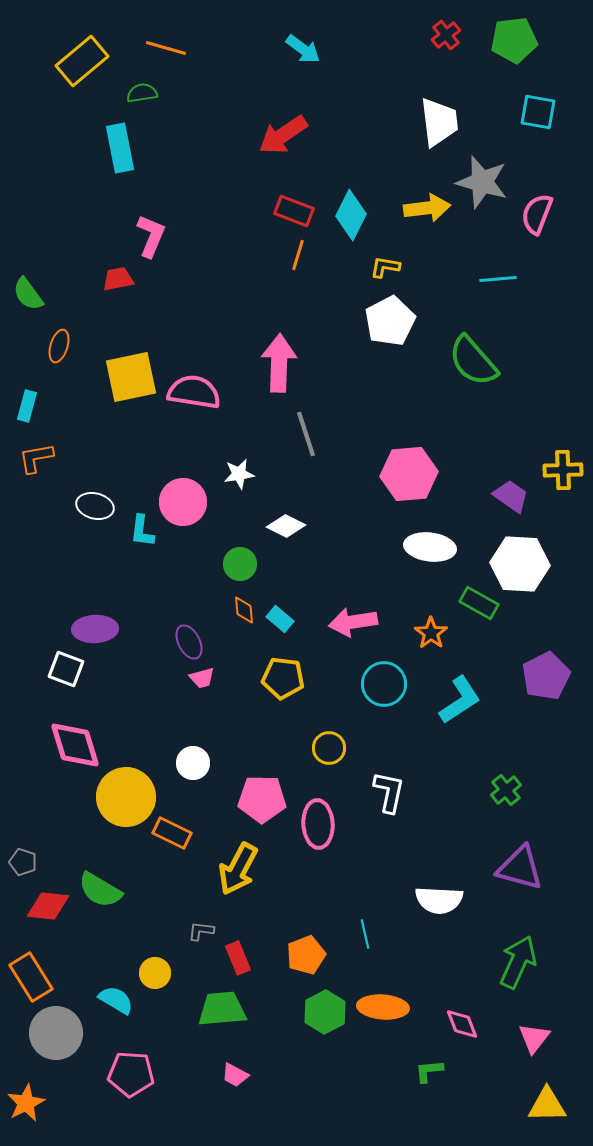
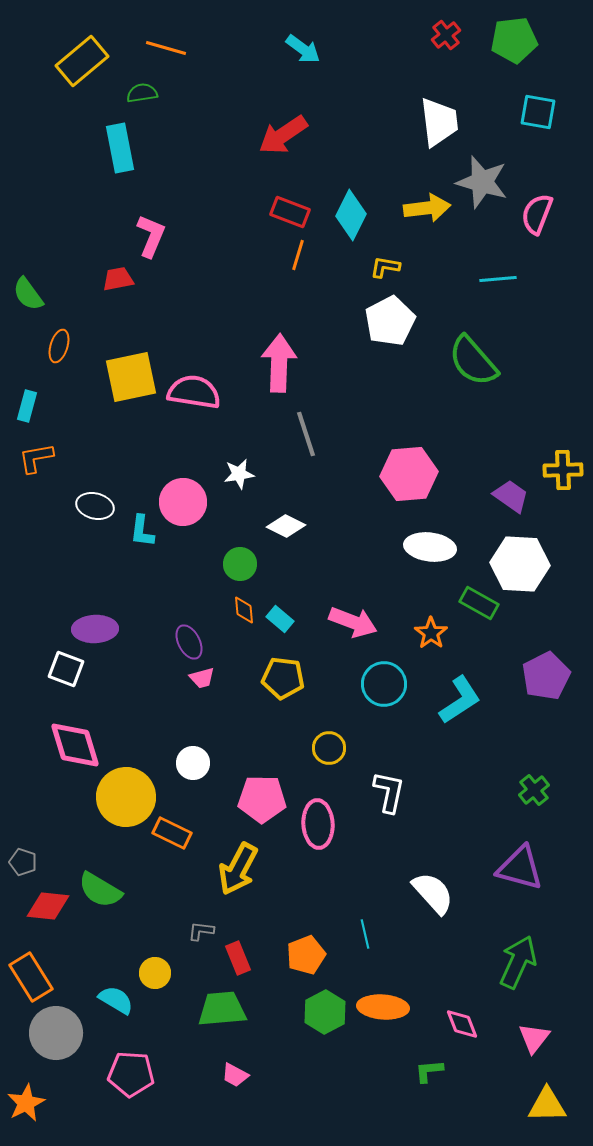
red rectangle at (294, 211): moved 4 px left, 1 px down
pink arrow at (353, 622): rotated 150 degrees counterclockwise
green cross at (506, 790): moved 28 px right
white semicircle at (439, 900): moved 6 px left, 7 px up; rotated 135 degrees counterclockwise
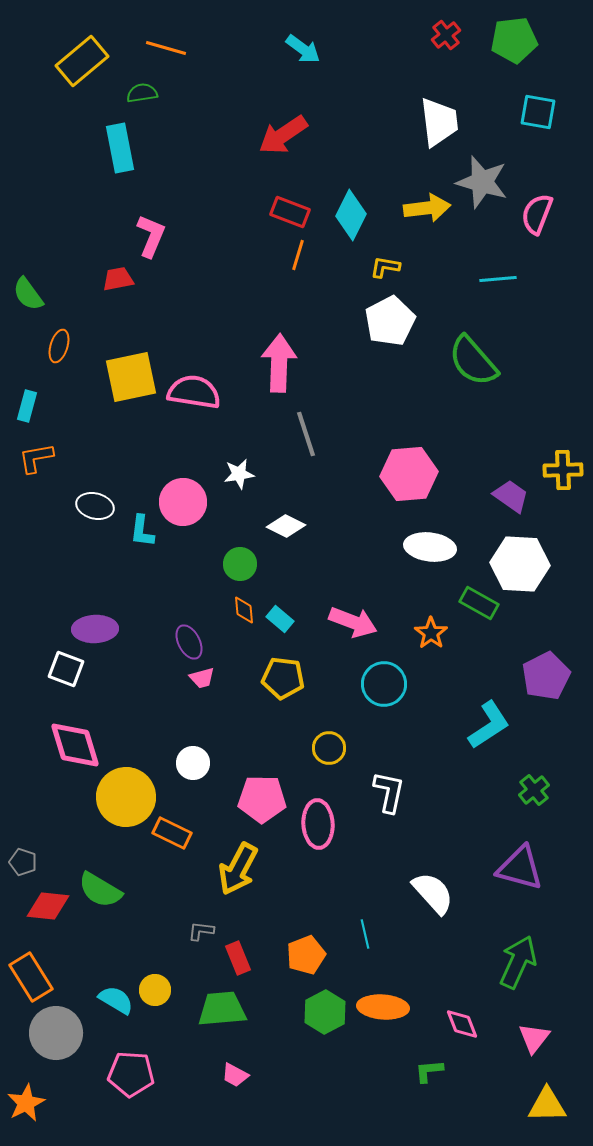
cyan L-shape at (460, 700): moved 29 px right, 25 px down
yellow circle at (155, 973): moved 17 px down
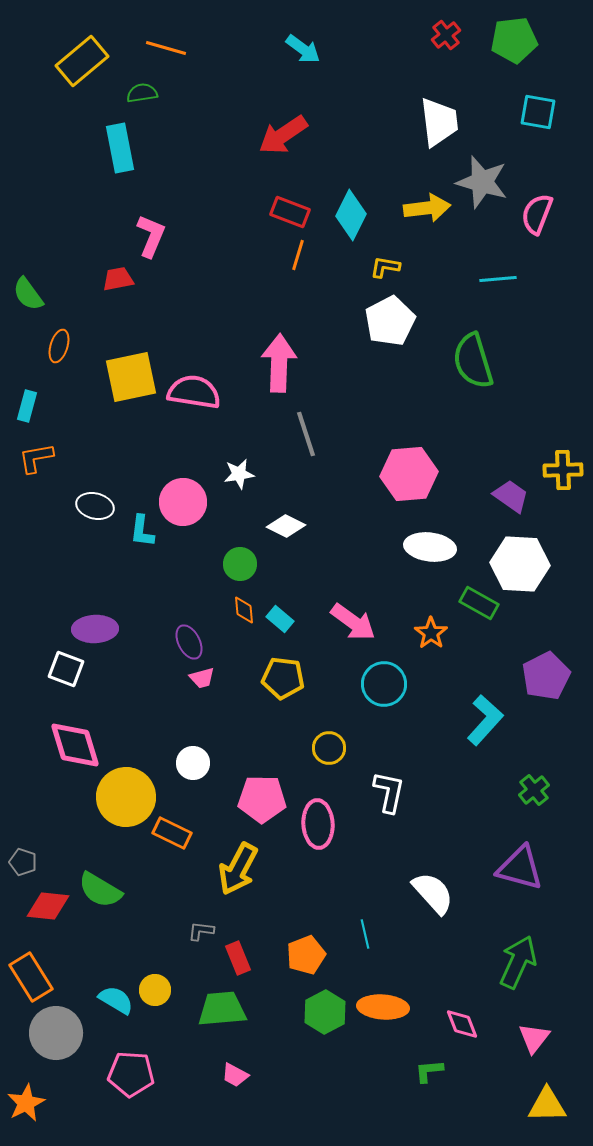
green semicircle at (473, 361): rotated 24 degrees clockwise
pink arrow at (353, 622): rotated 15 degrees clockwise
cyan L-shape at (489, 725): moved 4 px left, 5 px up; rotated 15 degrees counterclockwise
